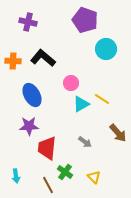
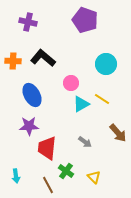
cyan circle: moved 15 px down
green cross: moved 1 px right, 1 px up
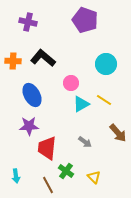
yellow line: moved 2 px right, 1 px down
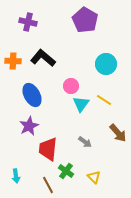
purple pentagon: rotated 10 degrees clockwise
pink circle: moved 3 px down
cyan triangle: rotated 24 degrees counterclockwise
purple star: rotated 24 degrees counterclockwise
red trapezoid: moved 1 px right, 1 px down
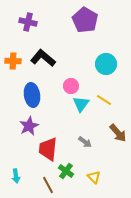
blue ellipse: rotated 20 degrees clockwise
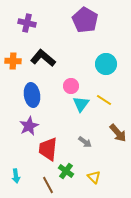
purple cross: moved 1 px left, 1 px down
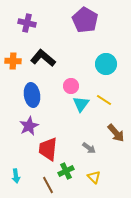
brown arrow: moved 2 px left
gray arrow: moved 4 px right, 6 px down
green cross: rotated 28 degrees clockwise
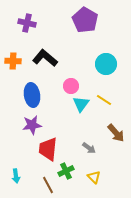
black L-shape: moved 2 px right
purple star: moved 3 px right, 1 px up; rotated 18 degrees clockwise
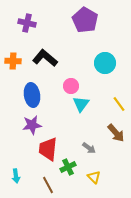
cyan circle: moved 1 px left, 1 px up
yellow line: moved 15 px right, 4 px down; rotated 21 degrees clockwise
green cross: moved 2 px right, 4 px up
